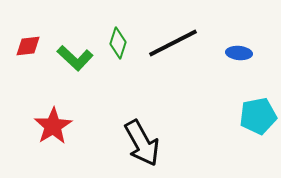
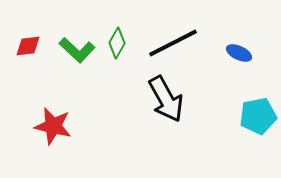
green diamond: moved 1 px left; rotated 12 degrees clockwise
blue ellipse: rotated 20 degrees clockwise
green L-shape: moved 2 px right, 8 px up
red star: rotated 27 degrees counterclockwise
black arrow: moved 24 px right, 44 px up
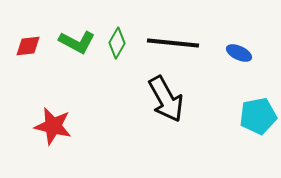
black line: rotated 33 degrees clockwise
green L-shape: moved 8 px up; rotated 15 degrees counterclockwise
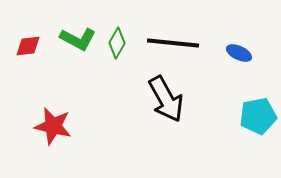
green L-shape: moved 1 px right, 3 px up
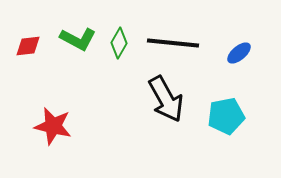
green diamond: moved 2 px right
blue ellipse: rotated 65 degrees counterclockwise
cyan pentagon: moved 32 px left
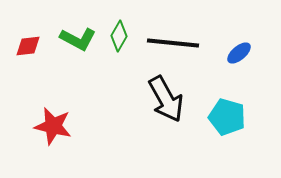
green diamond: moved 7 px up
cyan pentagon: moved 1 px right, 1 px down; rotated 27 degrees clockwise
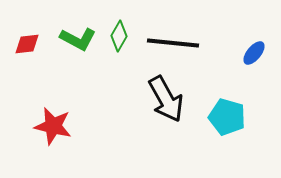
red diamond: moved 1 px left, 2 px up
blue ellipse: moved 15 px right; rotated 10 degrees counterclockwise
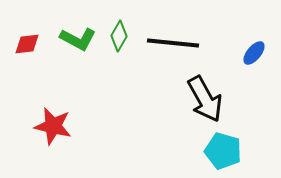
black arrow: moved 39 px right
cyan pentagon: moved 4 px left, 34 px down
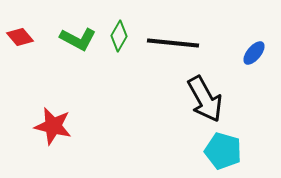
red diamond: moved 7 px left, 7 px up; rotated 56 degrees clockwise
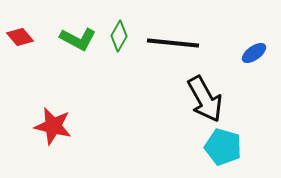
blue ellipse: rotated 15 degrees clockwise
cyan pentagon: moved 4 px up
